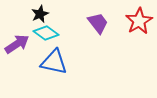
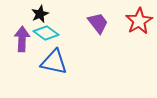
purple arrow: moved 5 px right, 5 px up; rotated 55 degrees counterclockwise
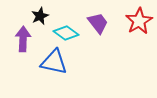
black star: moved 2 px down
cyan diamond: moved 20 px right
purple arrow: moved 1 px right
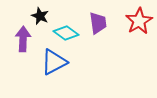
black star: rotated 24 degrees counterclockwise
purple trapezoid: rotated 30 degrees clockwise
blue triangle: rotated 40 degrees counterclockwise
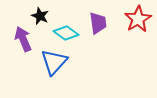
red star: moved 1 px left, 2 px up
purple arrow: rotated 25 degrees counterclockwise
blue triangle: rotated 20 degrees counterclockwise
